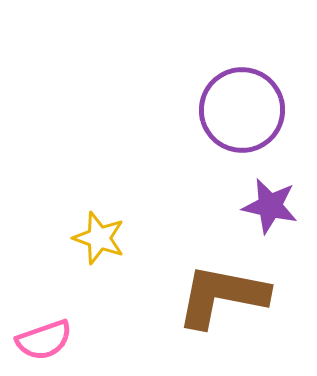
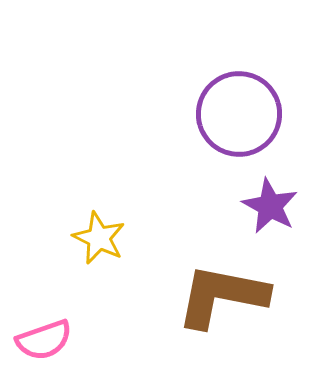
purple circle: moved 3 px left, 4 px down
purple star: rotated 16 degrees clockwise
yellow star: rotated 6 degrees clockwise
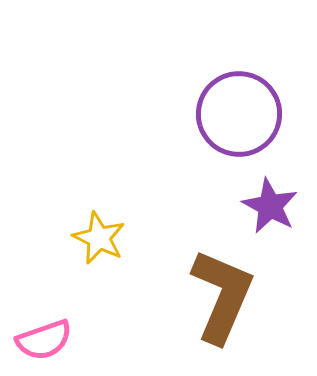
brown L-shape: rotated 102 degrees clockwise
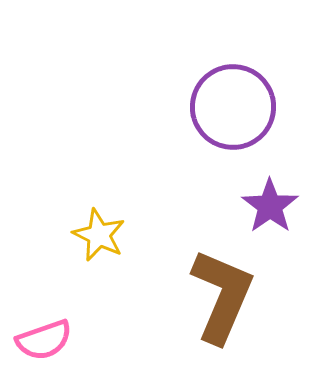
purple circle: moved 6 px left, 7 px up
purple star: rotated 8 degrees clockwise
yellow star: moved 3 px up
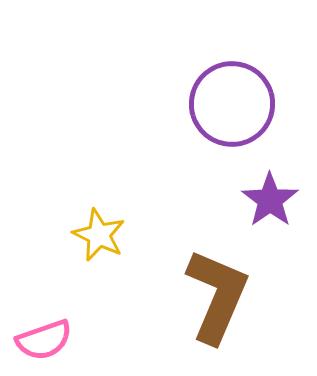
purple circle: moved 1 px left, 3 px up
purple star: moved 6 px up
brown L-shape: moved 5 px left
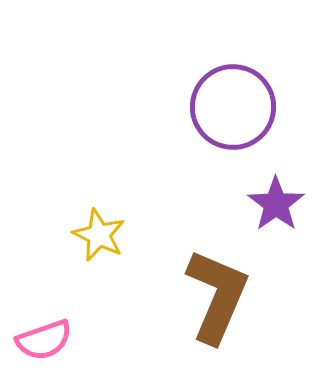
purple circle: moved 1 px right, 3 px down
purple star: moved 6 px right, 4 px down
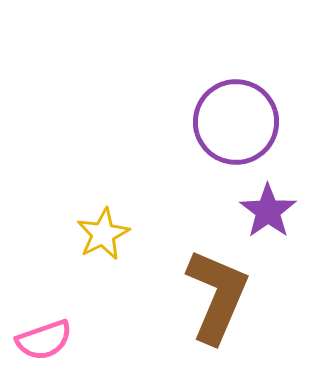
purple circle: moved 3 px right, 15 px down
purple star: moved 8 px left, 7 px down
yellow star: moved 4 px right, 1 px up; rotated 20 degrees clockwise
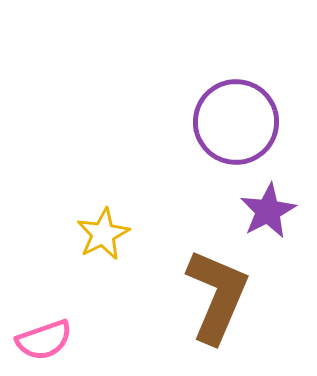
purple star: rotated 8 degrees clockwise
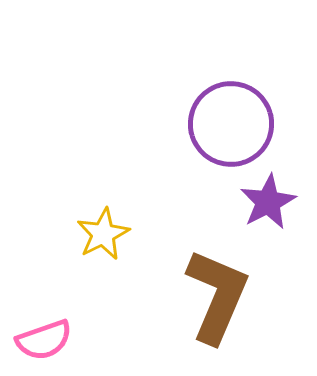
purple circle: moved 5 px left, 2 px down
purple star: moved 9 px up
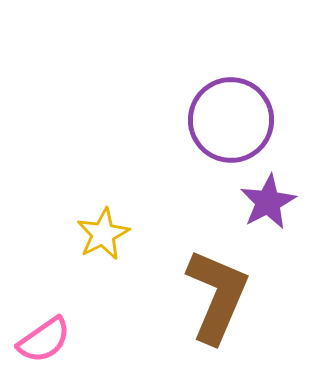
purple circle: moved 4 px up
pink semicircle: rotated 16 degrees counterclockwise
